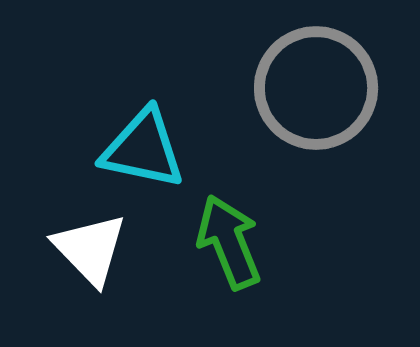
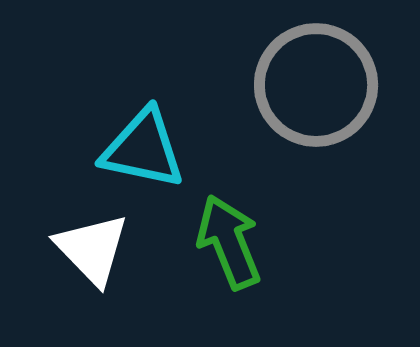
gray circle: moved 3 px up
white triangle: moved 2 px right
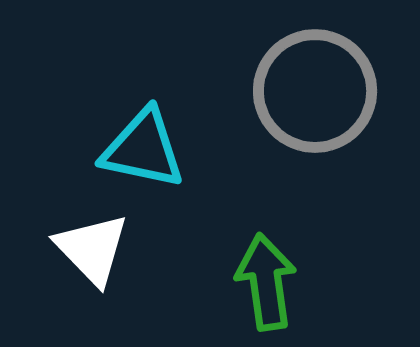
gray circle: moved 1 px left, 6 px down
green arrow: moved 37 px right, 40 px down; rotated 14 degrees clockwise
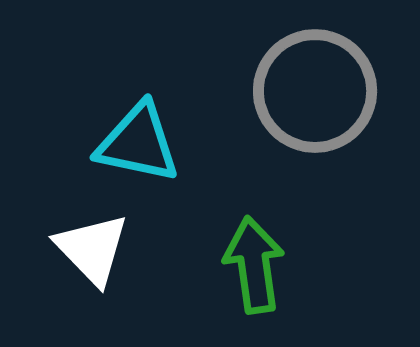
cyan triangle: moved 5 px left, 6 px up
green arrow: moved 12 px left, 17 px up
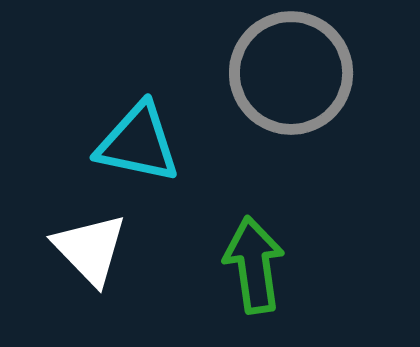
gray circle: moved 24 px left, 18 px up
white triangle: moved 2 px left
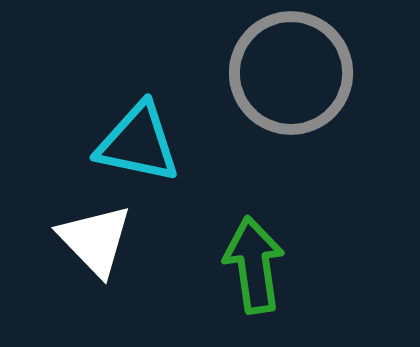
white triangle: moved 5 px right, 9 px up
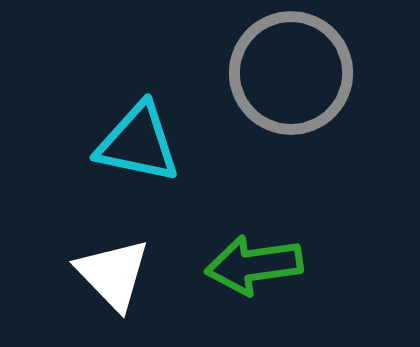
white triangle: moved 18 px right, 34 px down
green arrow: rotated 90 degrees counterclockwise
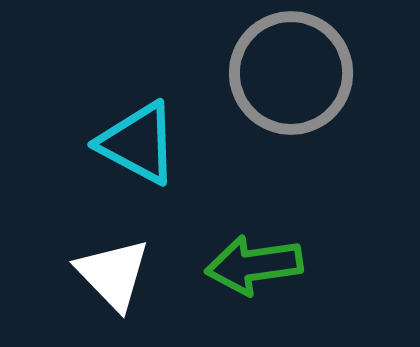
cyan triangle: rotated 16 degrees clockwise
